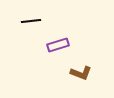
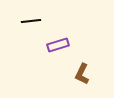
brown L-shape: moved 1 px right, 1 px down; rotated 95 degrees clockwise
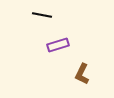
black line: moved 11 px right, 6 px up; rotated 18 degrees clockwise
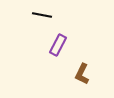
purple rectangle: rotated 45 degrees counterclockwise
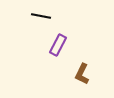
black line: moved 1 px left, 1 px down
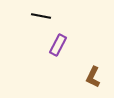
brown L-shape: moved 11 px right, 3 px down
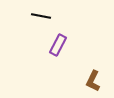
brown L-shape: moved 4 px down
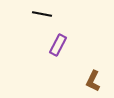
black line: moved 1 px right, 2 px up
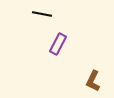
purple rectangle: moved 1 px up
